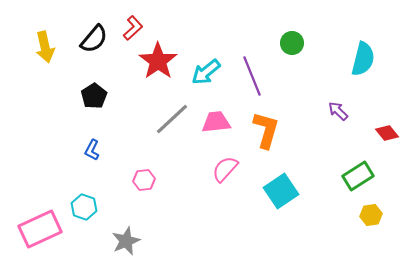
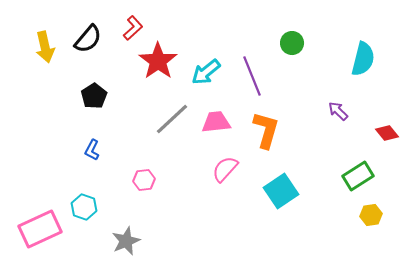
black semicircle: moved 6 px left
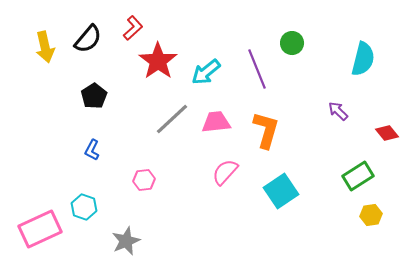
purple line: moved 5 px right, 7 px up
pink semicircle: moved 3 px down
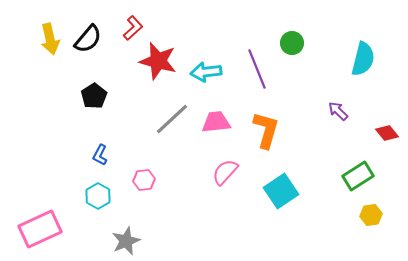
yellow arrow: moved 5 px right, 8 px up
red star: rotated 21 degrees counterclockwise
cyan arrow: rotated 32 degrees clockwise
blue L-shape: moved 8 px right, 5 px down
cyan hexagon: moved 14 px right, 11 px up; rotated 10 degrees clockwise
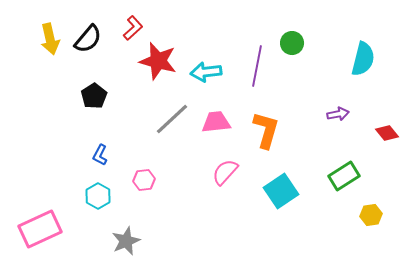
purple line: moved 3 px up; rotated 33 degrees clockwise
purple arrow: moved 3 px down; rotated 125 degrees clockwise
green rectangle: moved 14 px left
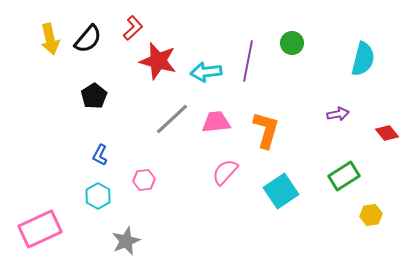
purple line: moved 9 px left, 5 px up
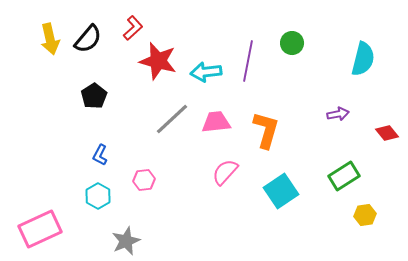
yellow hexagon: moved 6 px left
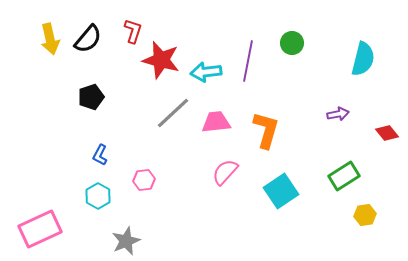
red L-shape: moved 3 px down; rotated 30 degrees counterclockwise
red star: moved 3 px right, 1 px up
black pentagon: moved 3 px left, 1 px down; rotated 15 degrees clockwise
gray line: moved 1 px right, 6 px up
